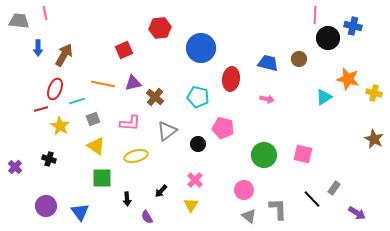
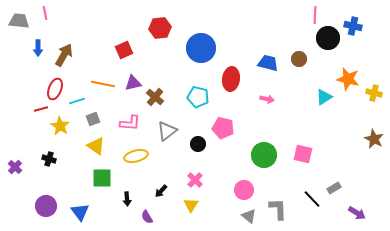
gray rectangle at (334, 188): rotated 24 degrees clockwise
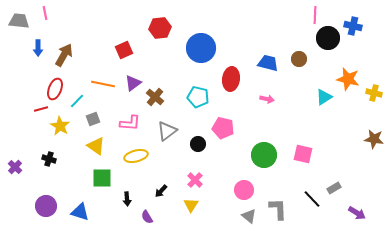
purple triangle at (133, 83): rotated 24 degrees counterclockwise
cyan line at (77, 101): rotated 28 degrees counterclockwise
brown star at (374, 139): rotated 18 degrees counterclockwise
blue triangle at (80, 212): rotated 36 degrees counterclockwise
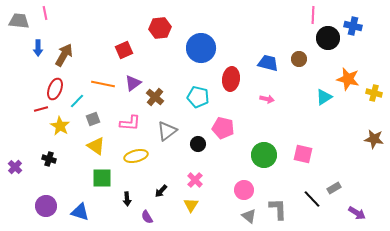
pink line at (315, 15): moved 2 px left
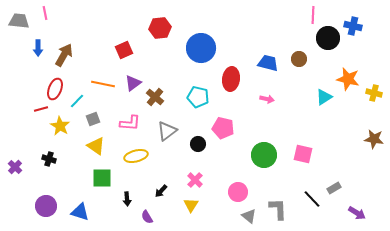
pink circle at (244, 190): moved 6 px left, 2 px down
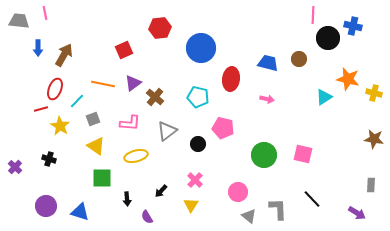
gray rectangle at (334, 188): moved 37 px right, 3 px up; rotated 56 degrees counterclockwise
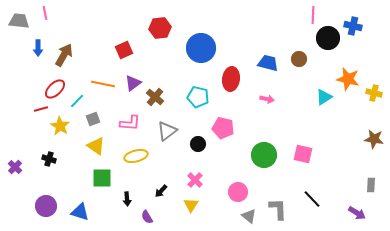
red ellipse at (55, 89): rotated 25 degrees clockwise
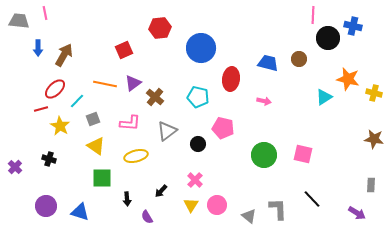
orange line at (103, 84): moved 2 px right
pink arrow at (267, 99): moved 3 px left, 2 px down
pink circle at (238, 192): moved 21 px left, 13 px down
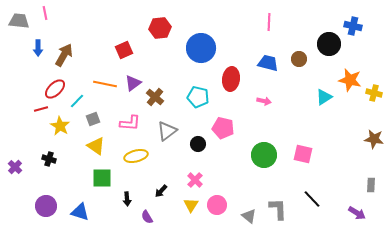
pink line at (313, 15): moved 44 px left, 7 px down
black circle at (328, 38): moved 1 px right, 6 px down
orange star at (348, 79): moved 2 px right, 1 px down
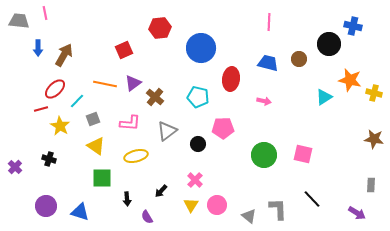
pink pentagon at (223, 128): rotated 15 degrees counterclockwise
